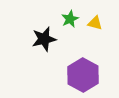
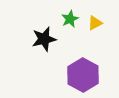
yellow triangle: rotated 42 degrees counterclockwise
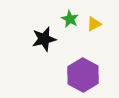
green star: rotated 18 degrees counterclockwise
yellow triangle: moved 1 px left, 1 px down
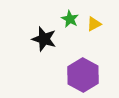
black star: rotated 30 degrees clockwise
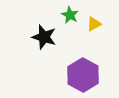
green star: moved 4 px up
black star: moved 2 px up
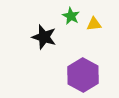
green star: moved 1 px right, 1 px down
yellow triangle: rotated 21 degrees clockwise
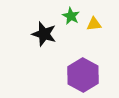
black star: moved 3 px up
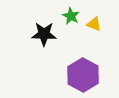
yellow triangle: rotated 28 degrees clockwise
black star: rotated 15 degrees counterclockwise
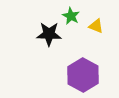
yellow triangle: moved 2 px right, 2 px down
black star: moved 5 px right
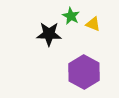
yellow triangle: moved 3 px left, 2 px up
purple hexagon: moved 1 px right, 3 px up
